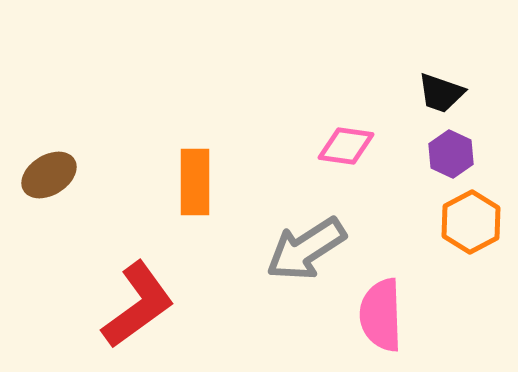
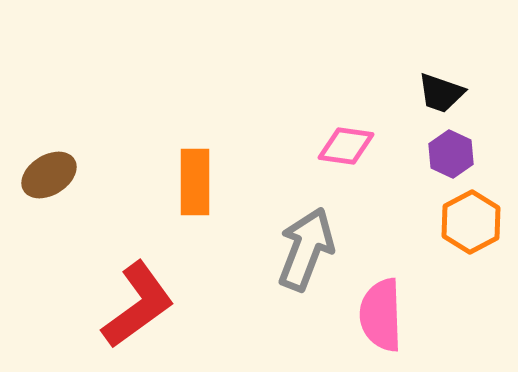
gray arrow: rotated 144 degrees clockwise
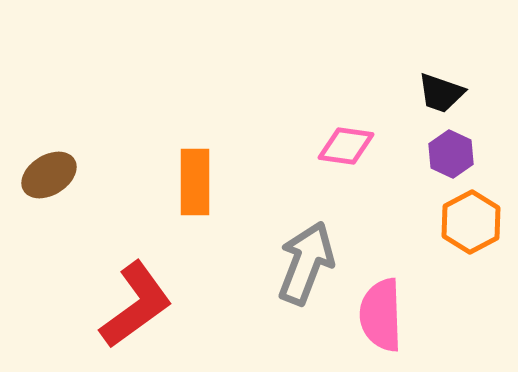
gray arrow: moved 14 px down
red L-shape: moved 2 px left
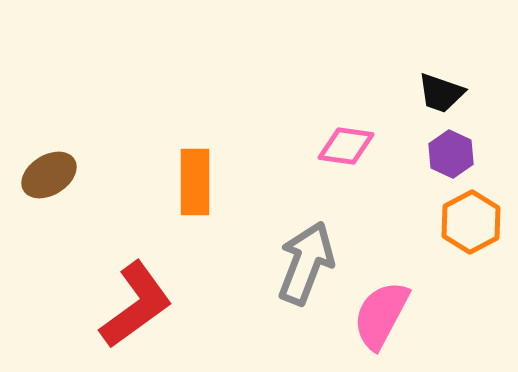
pink semicircle: rotated 30 degrees clockwise
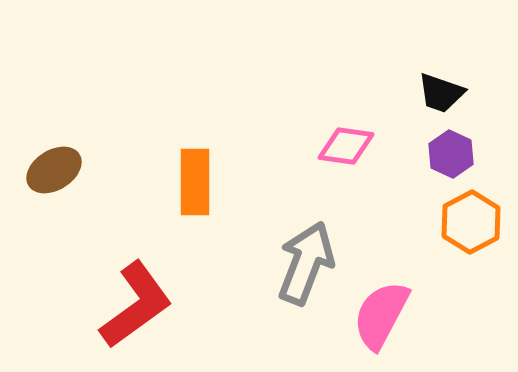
brown ellipse: moved 5 px right, 5 px up
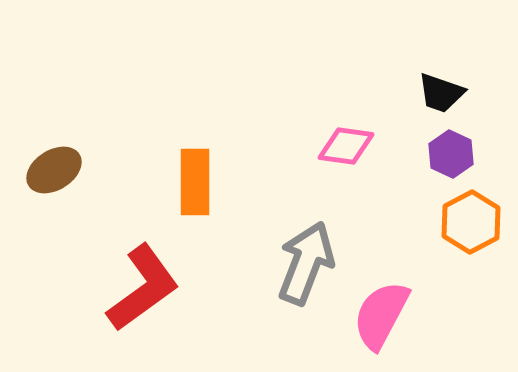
red L-shape: moved 7 px right, 17 px up
